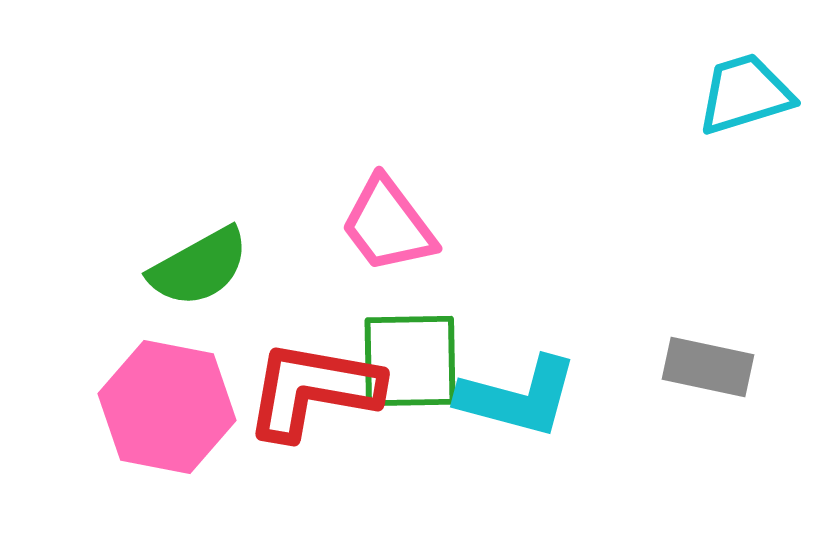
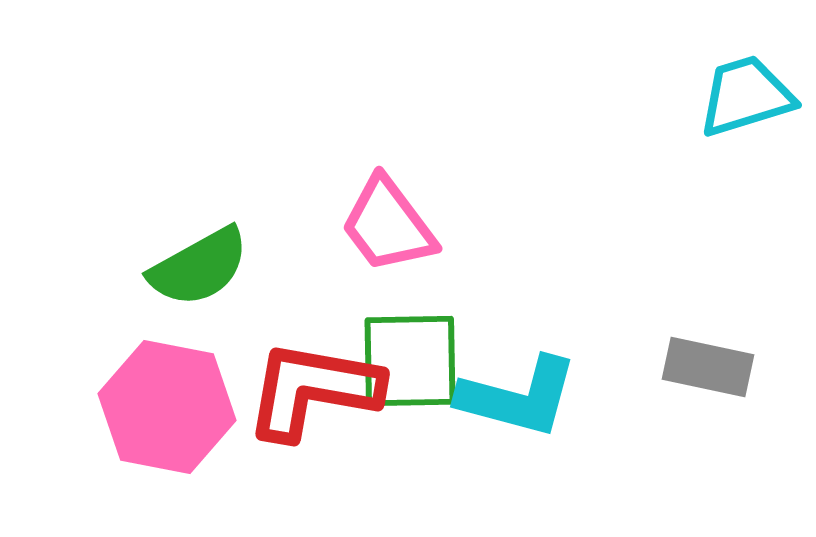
cyan trapezoid: moved 1 px right, 2 px down
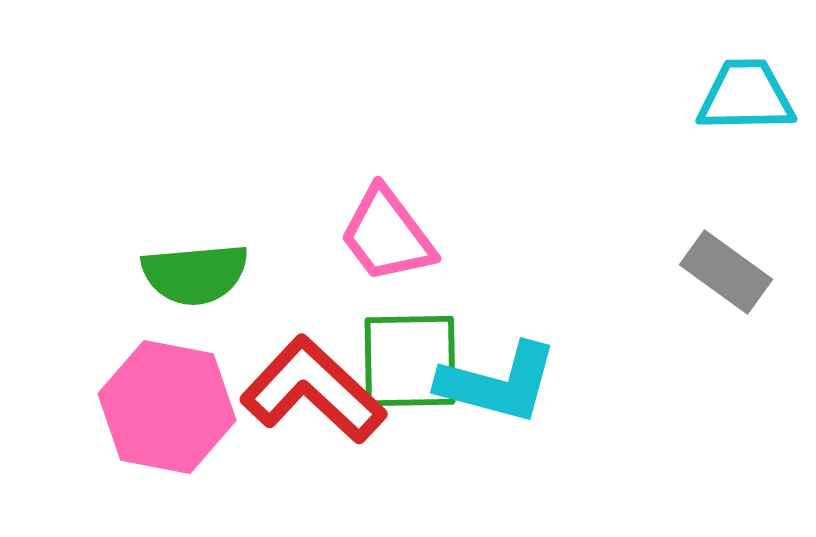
cyan trapezoid: rotated 16 degrees clockwise
pink trapezoid: moved 1 px left, 10 px down
green semicircle: moved 4 px left, 7 px down; rotated 24 degrees clockwise
gray rectangle: moved 18 px right, 95 px up; rotated 24 degrees clockwise
red L-shape: rotated 33 degrees clockwise
cyan L-shape: moved 20 px left, 14 px up
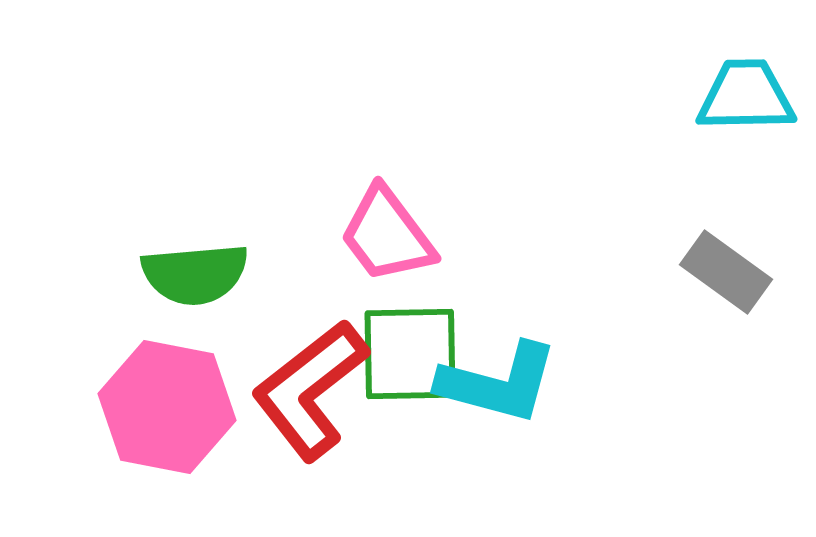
green square: moved 7 px up
red L-shape: moved 3 px left; rotated 81 degrees counterclockwise
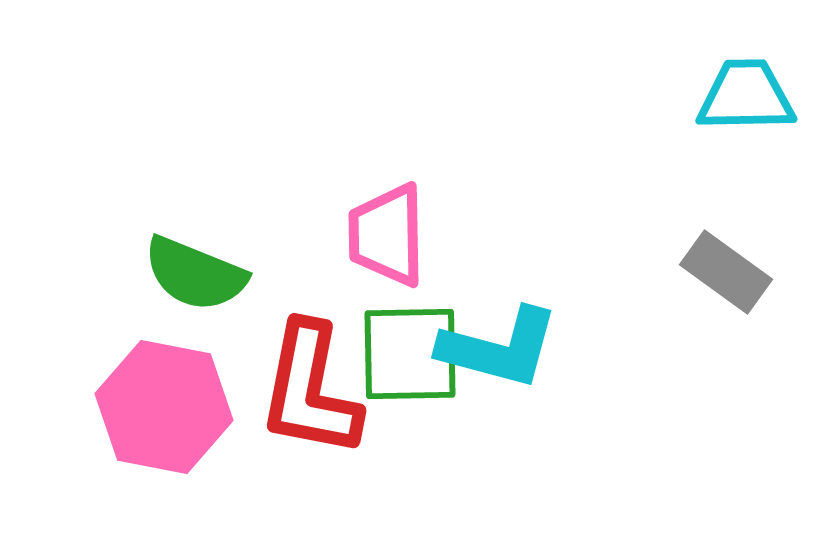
pink trapezoid: rotated 36 degrees clockwise
green semicircle: rotated 27 degrees clockwise
cyan L-shape: moved 1 px right, 35 px up
red L-shape: rotated 41 degrees counterclockwise
pink hexagon: moved 3 px left
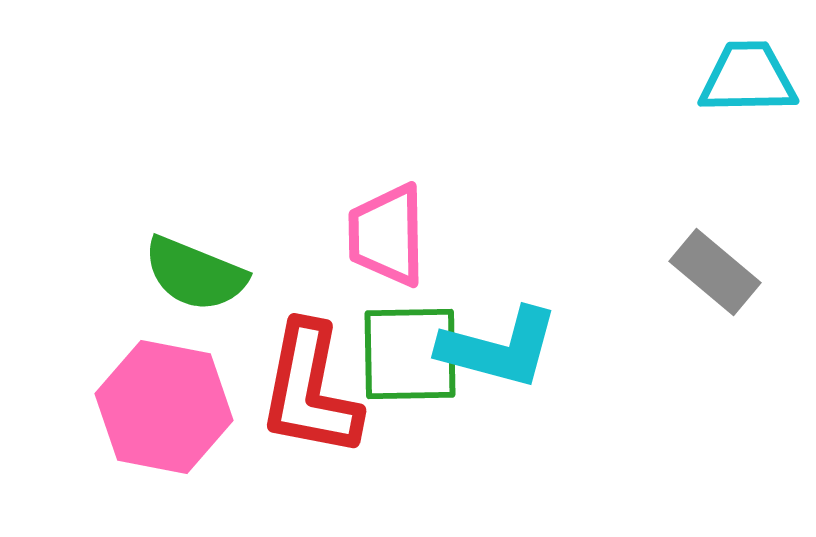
cyan trapezoid: moved 2 px right, 18 px up
gray rectangle: moved 11 px left; rotated 4 degrees clockwise
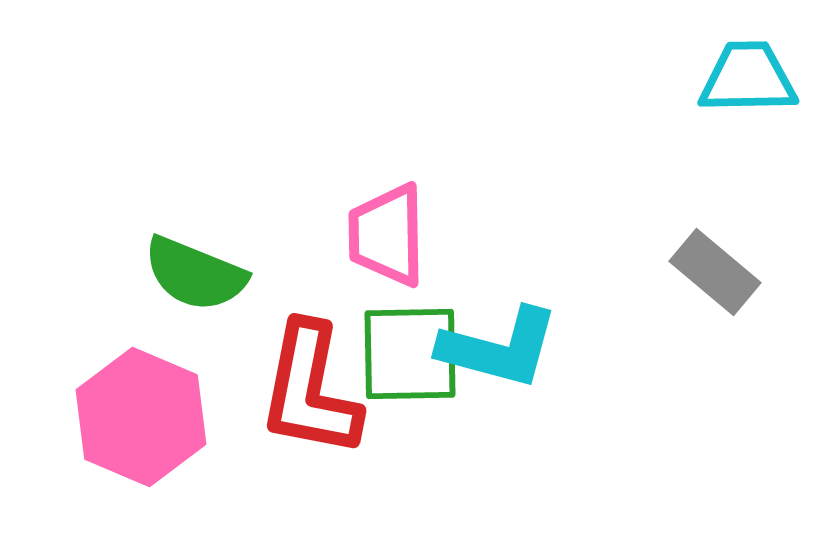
pink hexagon: moved 23 px left, 10 px down; rotated 12 degrees clockwise
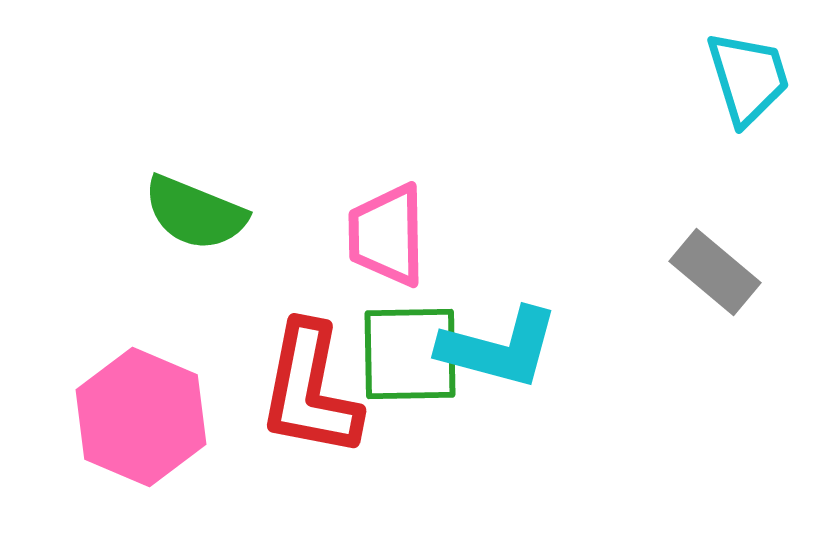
cyan trapezoid: rotated 74 degrees clockwise
green semicircle: moved 61 px up
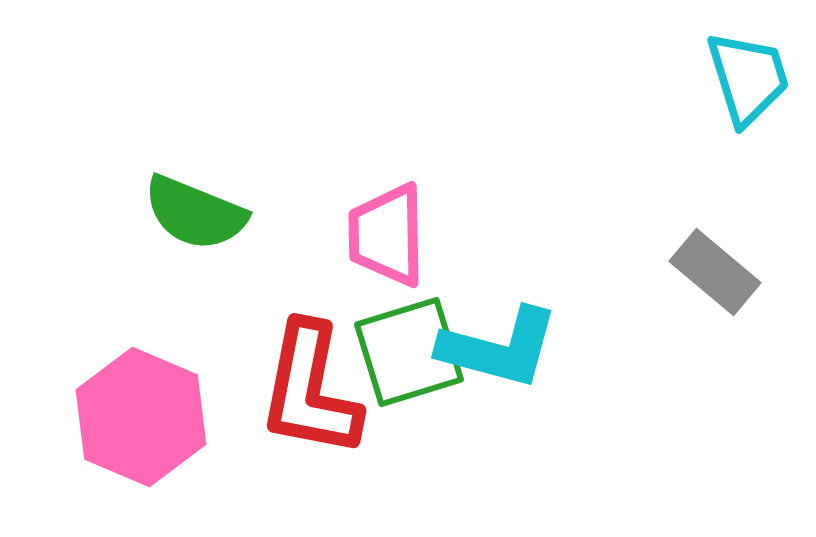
green square: moved 1 px left, 2 px up; rotated 16 degrees counterclockwise
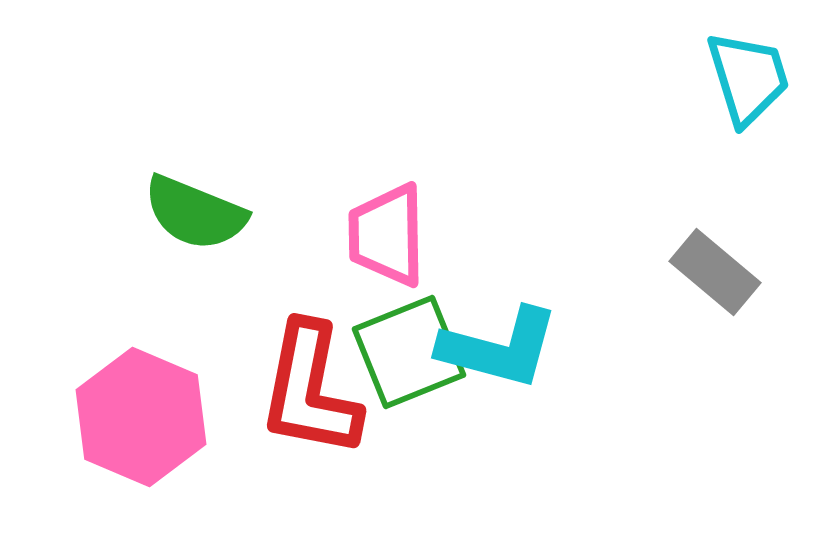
green square: rotated 5 degrees counterclockwise
